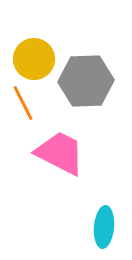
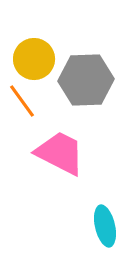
gray hexagon: moved 1 px up
orange line: moved 1 px left, 2 px up; rotated 9 degrees counterclockwise
cyan ellipse: moved 1 px right, 1 px up; rotated 18 degrees counterclockwise
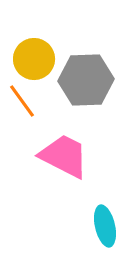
pink trapezoid: moved 4 px right, 3 px down
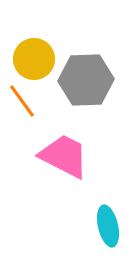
cyan ellipse: moved 3 px right
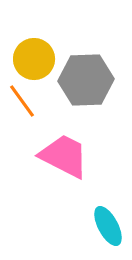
cyan ellipse: rotated 15 degrees counterclockwise
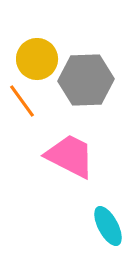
yellow circle: moved 3 px right
pink trapezoid: moved 6 px right
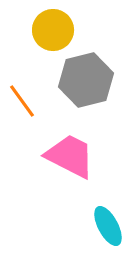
yellow circle: moved 16 px right, 29 px up
gray hexagon: rotated 12 degrees counterclockwise
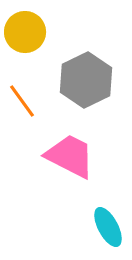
yellow circle: moved 28 px left, 2 px down
gray hexagon: rotated 12 degrees counterclockwise
cyan ellipse: moved 1 px down
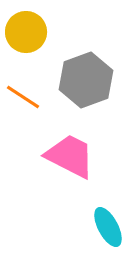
yellow circle: moved 1 px right
gray hexagon: rotated 6 degrees clockwise
orange line: moved 1 px right, 4 px up; rotated 21 degrees counterclockwise
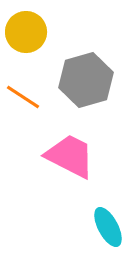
gray hexagon: rotated 4 degrees clockwise
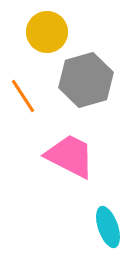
yellow circle: moved 21 px right
orange line: moved 1 px up; rotated 24 degrees clockwise
cyan ellipse: rotated 9 degrees clockwise
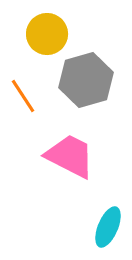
yellow circle: moved 2 px down
cyan ellipse: rotated 42 degrees clockwise
